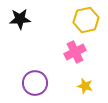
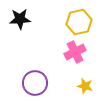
yellow hexagon: moved 7 px left, 2 px down
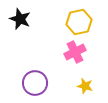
black star: rotated 25 degrees clockwise
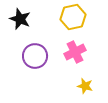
yellow hexagon: moved 6 px left, 5 px up
purple circle: moved 27 px up
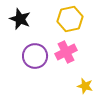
yellow hexagon: moved 3 px left, 2 px down
pink cross: moved 9 px left
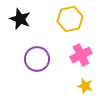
pink cross: moved 15 px right, 3 px down
purple circle: moved 2 px right, 3 px down
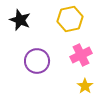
black star: moved 1 px down
purple circle: moved 2 px down
yellow star: rotated 21 degrees clockwise
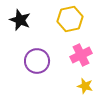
yellow star: rotated 21 degrees counterclockwise
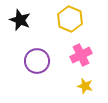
yellow hexagon: rotated 25 degrees counterclockwise
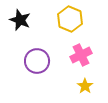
yellow star: rotated 21 degrees clockwise
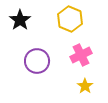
black star: rotated 15 degrees clockwise
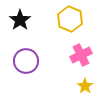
purple circle: moved 11 px left
